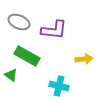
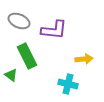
gray ellipse: moved 1 px up
green rectangle: rotated 35 degrees clockwise
cyan cross: moved 9 px right, 2 px up
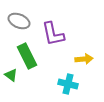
purple L-shape: moved 1 px left, 4 px down; rotated 72 degrees clockwise
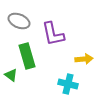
green rectangle: rotated 10 degrees clockwise
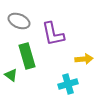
cyan cross: rotated 30 degrees counterclockwise
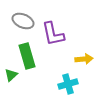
gray ellipse: moved 4 px right
green triangle: rotated 40 degrees clockwise
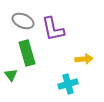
purple L-shape: moved 5 px up
green rectangle: moved 3 px up
green triangle: rotated 24 degrees counterclockwise
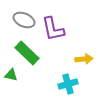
gray ellipse: moved 1 px right, 1 px up
green rectangle: rotated 30 degrees counterclockwise
green triangle: rotated 40 degrees counterclockwise
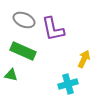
green rectangle: moved 4 px left, 2 px up; rotated 20 degrees counterclockwise
yellow arrow: rotated 60 degrees counterclockwise
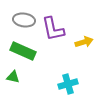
gray ellipse: rotated 15 degrees counterclockwise
yellow arrow: moved 17 px up; rotated 48 degrees clockwise
green triangle: moved 2 px right, 2 px down
